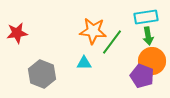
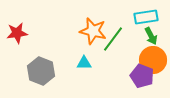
orange star: rotated 8 degrees clockwise
green arrow: moved 3 px right; rotated 18 degrees counterclockwise
green line: moved 1 px right, 3 px up
orange circle: moved 1 px right, 1 px up
gray hexagon: moved 1 px left, 3 px up
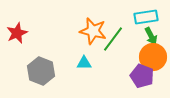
red star: rotated 15 degrees counterclockwise
orange circle: moved 3 px up
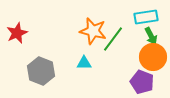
purple pentagon: moved 6 px down
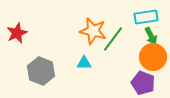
purple pentagon: moved 1 px right, 1 px down
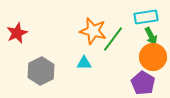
gray hexagon: rotated 12 degrees clockwise
purple pentagon: rotated 10 degrees clockwise
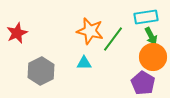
orange star: moved 3 px left
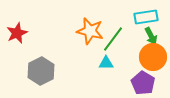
cyan triangle: moved 22 px right
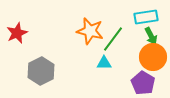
cyan triangle: moved 2 px left
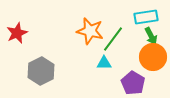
purple pentagon: moved 10 px left
